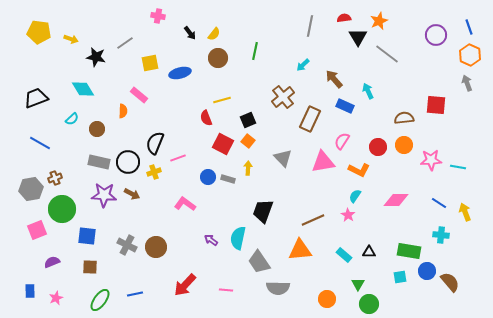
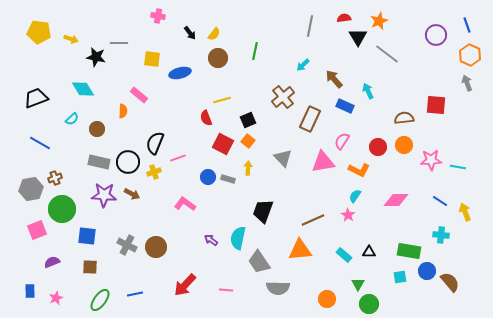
blue line at (469, 27): moved 2 px left, 2 px up
gray line at (125, 43): moved 6 px left; rotated 36 degrees clockwise
yellow square at (150, 63): moved 2 px right, 4 px up; rotated 18 degrees clockwise
blue line at (439, 203): moved 1 px right, 2 px up
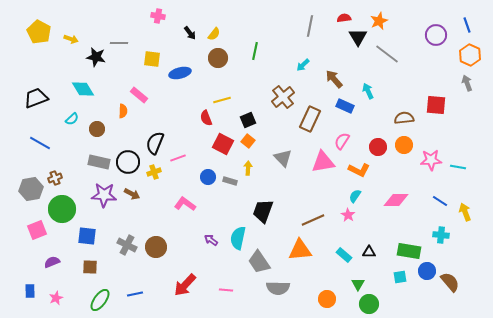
yellow pentagon at (39, 32): rotated 20 degrees clockwise
gray rectangle at (228, 179): moved 2 px right, 2 px down
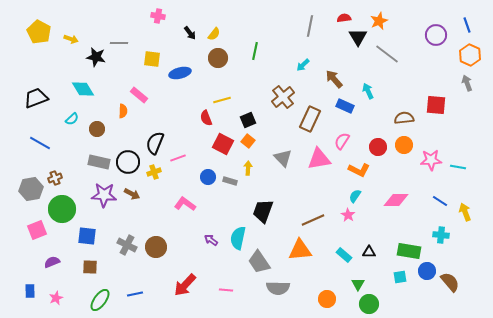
pink triangle at (323, 162): moved 4 px left, 3 px up
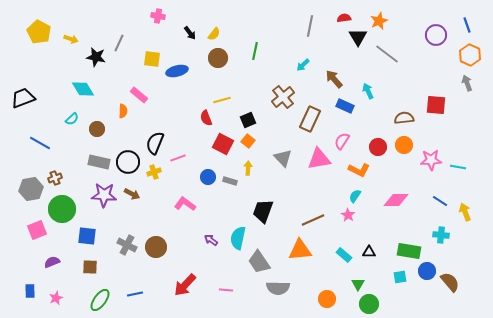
gray line at (119, 43): rotated 66 degrees counterclockwise
blue ellipse at (180, 73): moved 3 px left, 2 px up
black trapezoid at (36, 98): moved 13 px left
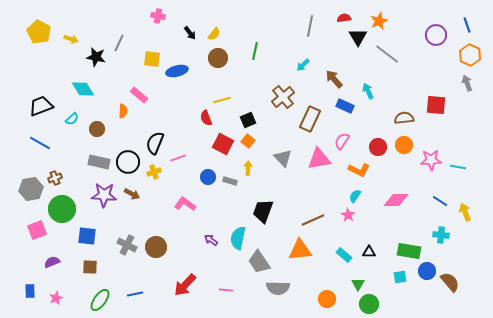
black trapezoid at (23, 98): moved 18 px right, 8 px down
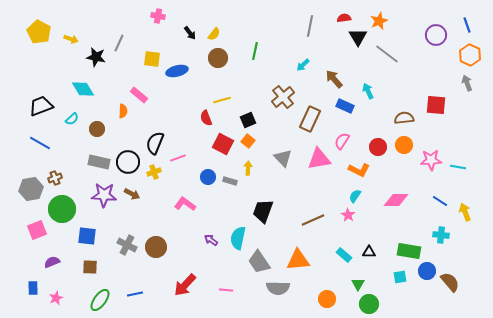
orange triangle at (300, 250): moved 2 px left, 10 px down
blue rectangle at (30, 291): moved 3 px right, 3 px up
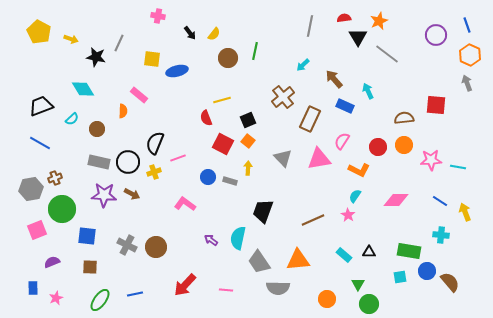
brown circle at (218, 58): moved 10 px right
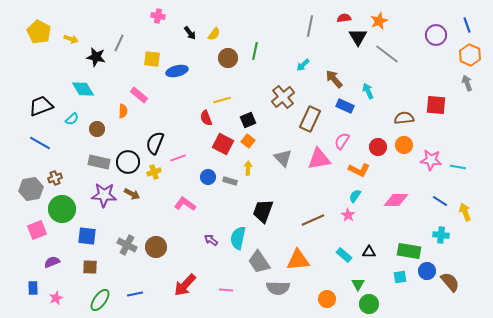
pink star at (431, 160): rotated 10 degrees clockwise
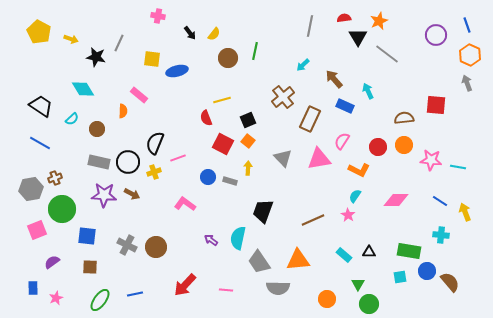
black trapezoid at (41, 106): rotated 55 degrees clockwise
purple semicircle at (52, 262): rotated 14 degrees counterclockwise
